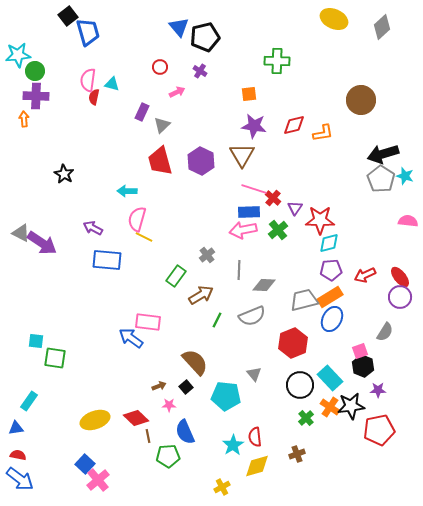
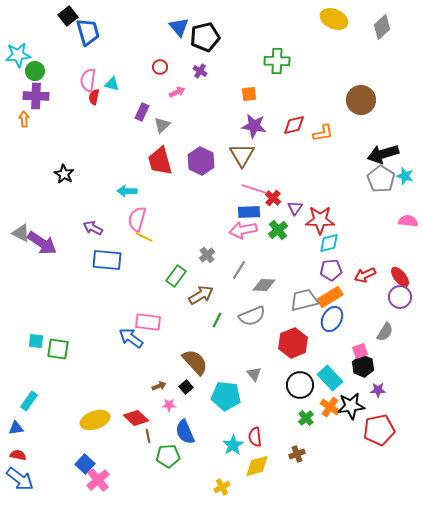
gray line at (239, 270): rotated 30 degrees clockwise
green square at (55, 358): moved 3 px right, 9 px up
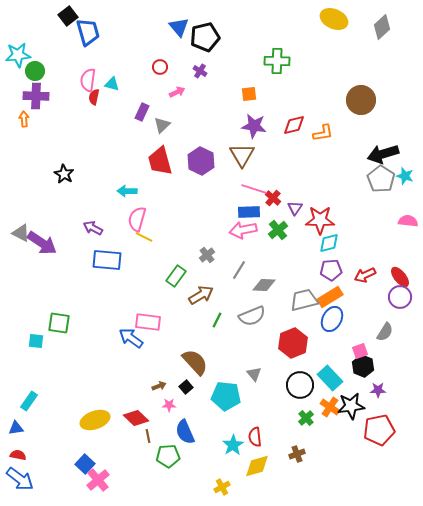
green square at (58, 349): moved 1 px right, 26 px up
